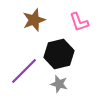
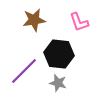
brown star: rotated 10 degrees clockwise
black hexagon: rotated 20 degrees clockwise
gray star: moved 1 px left, 1 px up
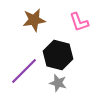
black hexagon: moved 1 px left, 1 px down; rotated 8 degrees clockwise
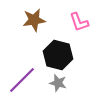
purple line: moved 2 px left, 9 px down
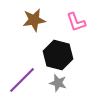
pink L-shape: moved 3 px left
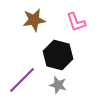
gray star: moved 2 px down
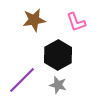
black hexagon: rotated 16 degrees clockwise
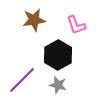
pink L-shape: moved 3 px down
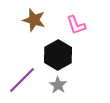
brown star: rotated 25 degrees clockwise
gray star: rotated 18 degrees clockwise
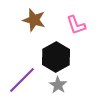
black hexagon: moved 2 px left, 2 px down
